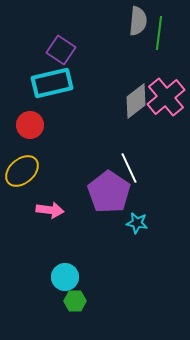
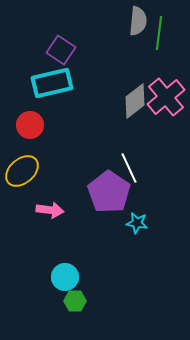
gray diamond: moved 1 px left
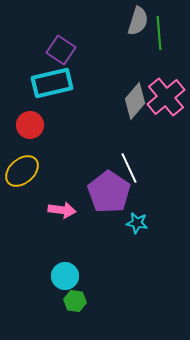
gray semicircle: rotated 12 degrees clockwise
green line: rotated 12 degrees counterclockwise
gray diamond: rotated 12 degrees counterclockwise
pink arrow: moved 12 px right
cyan circle: moved 1 px up
green hexagon: rotated 10 degrees clockwise
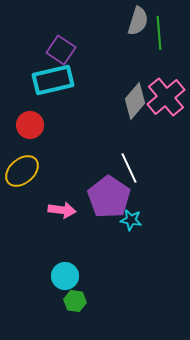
cyan rectangle: moved 1 px right, 3 px up
purple pentagon: moved 5 px down
cyan star: moved 6 px left, 3 px up
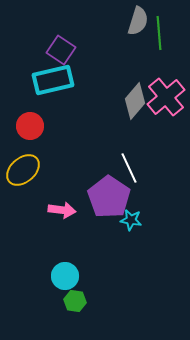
red circle: moved 1 px down
yellow ellipse: moved 1 px right, 1 px up
